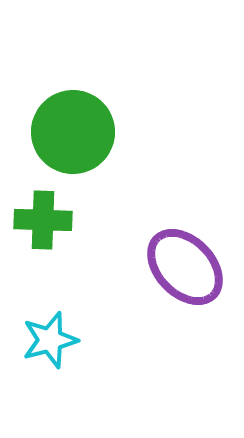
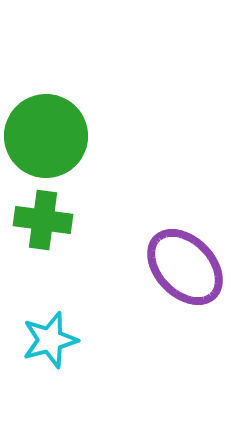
green circle: moved 27 px left, 4 px down
green cross: rotated 6 degrees clockwise
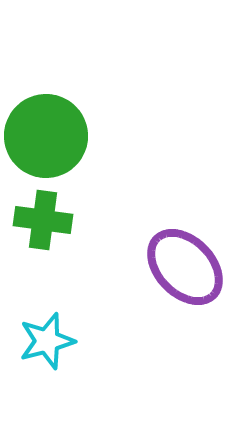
cyan star: moved 3 px left, 1 px down
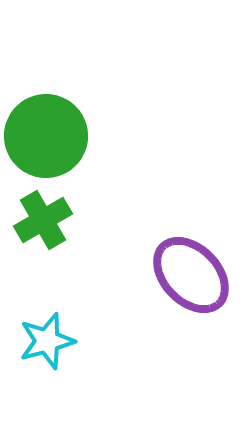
green cross: rotated 38 degrees counterclockwise
purple ellipse: moved 6 px right, 8 px down
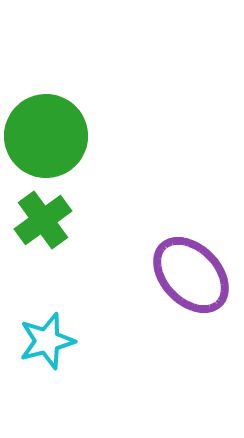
green cross: rotated 6 degrees counterclockwise
